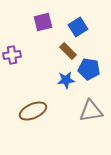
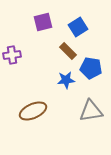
blue pentagon: moved 2 px right, 1 px up
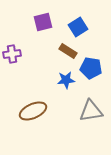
brown rectangle: rotated 12 degrees counterclockwise
purple cross: moved 1 px up
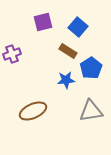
blue square: rotated 18 degrees counterclockwise
purple cross: rotated 12 degrees counterclockwise
blue pentagon: rotated 30 degrees clockwise
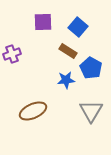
purple square: rotated 12 degrees clockwise
blue pentagon: rotated 10 degrees counterclockwise
gray triangle: rotated 50 degrees counterclockwise
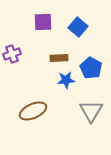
brown rectangle: moved 9 px left, 7 px down; rotated 36 degrees counterclockwise
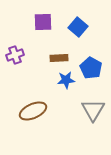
purple cross: moved 3 px right, 1 px down
gray triangle: moved 2 px right, 1 px up
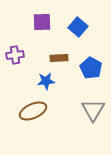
purple square: moved 1 px left
purple cross: rotated 12 degrees clockwise
blue star: moved 20 px left, 1 px down
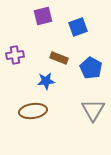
purple square: moved 1 px right, 6 px up; rotated 12 degrees counterclockwise
blue square: rotated 30 degrees clockwise
brown rectangle: rotated 24 degrees clockwise
brown ellipse: rotated 16 degrees clockwise
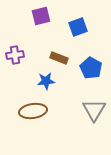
purple square: moved 2 px left
gray triangle: moved 1 px right
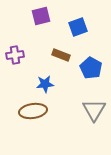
brown rectangle: moved 2 px right, 3 px up
blue star: moved 1 px left, 3 px down
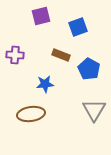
purple cross: rotated 12 degrees clockwise
blue pentagon: moved 2 px left, 1 px down
brown ellipse: moved 2 px left, 3 px down
